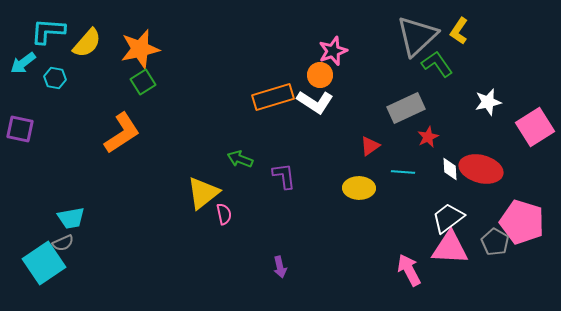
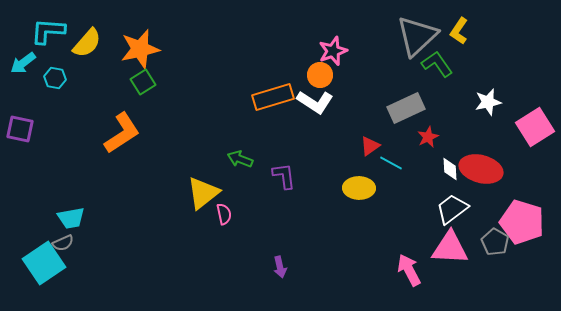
cyan line: moved 12 px left, 9 px up; rotated 25 degrees clockwise
white trapezoid: moved 4 px right, 9 px up
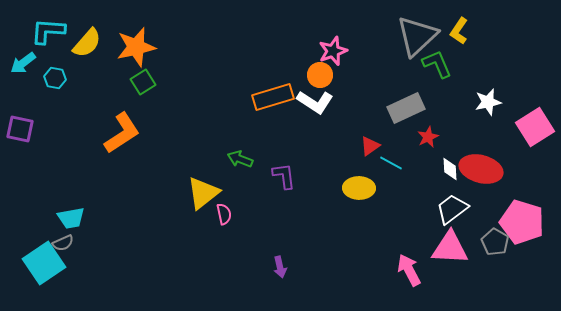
orange star: moved 4 px left, 2 px up
green L-shape: rotated 12 degrees clockwise
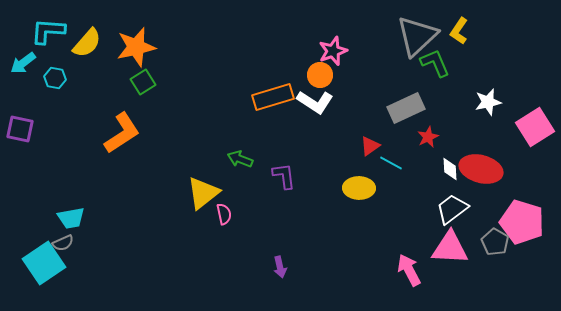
green L-shape: moved 2 px left, 1 px up
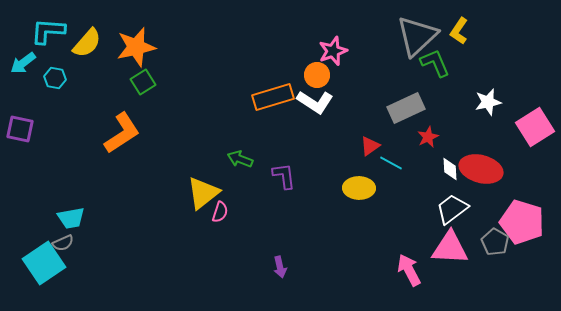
orange circle: moved 3 px left
pink semicircle: moved 4 px left, 2 px up; rotated 30 degrees clockwise
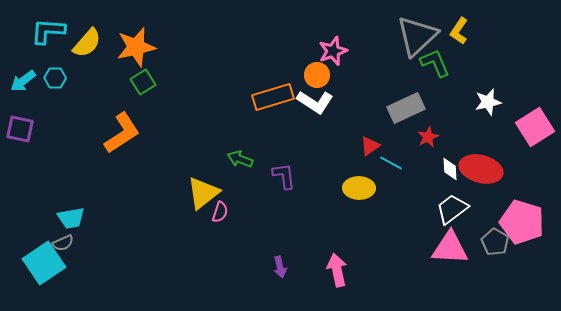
cyan arrow: moved 18 px down
cyan hexagon: rotated 10 degrees counterclockwise
pink arrow: moved 72 px left; rotated 16 degrees clockwise
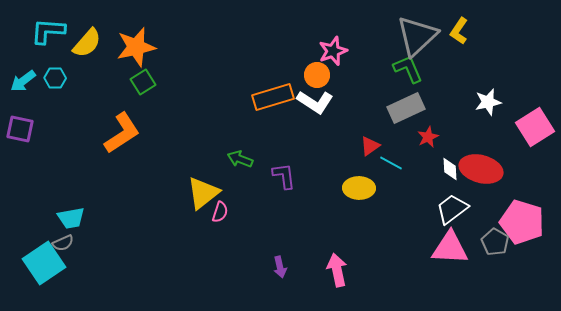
green L-shape: moved 27 px left, 6 px down
